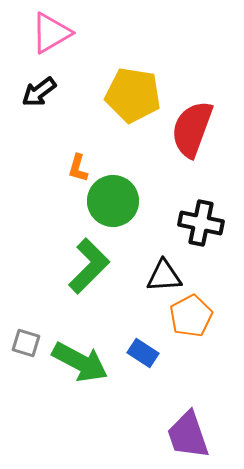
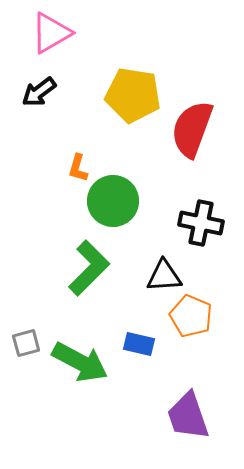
green L-shape: moved 2 px down
orange pentagon: rotated 21 degrees counterclockwise
gray square: rotated 32 degrees counterclockwise
blue rectangle: moved 4 px left, 9 px up; rotated 20 degrees counterclockwise
purple trapezoid: moved 19 px up
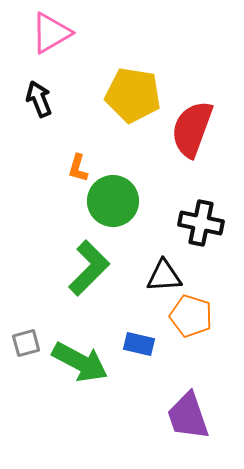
black arrow: moved 7 px down; rotated 105 degrees clockwise
orange pentagon: rotated 6 degrees counterclockwise
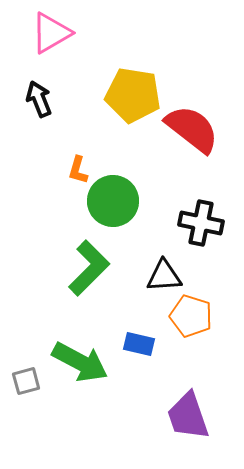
red semicircle: rotated 108 degrees clockwise
orange L-shape: moved 2 px down
gray square: moved 38 px down
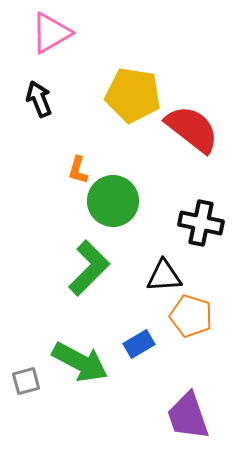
blue rectangle: rotated 44 degrees counterclockwise
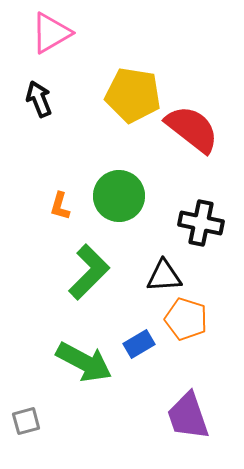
orange L-shape: moved 18 px left, 36 px down
green circle: moved 6 px right, 5 px up
green L-shape: moved 4 px down
orange pentagon: moved 5 px left, 3 px down
green arrow: moved 4 px right
gray square: moved 40 px down
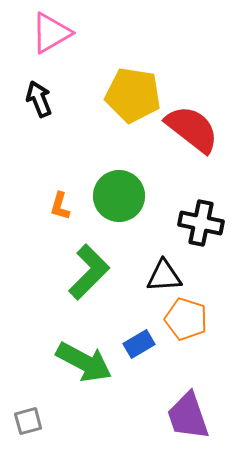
gray square: moved 2 px right
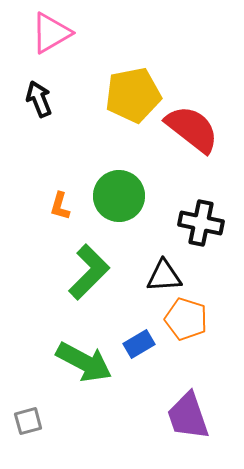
yellow pentagon: rotated 20 degrees counterclockwise
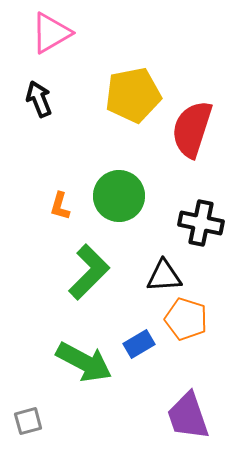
red semicircle: rotated 110 degrees counterclockwise
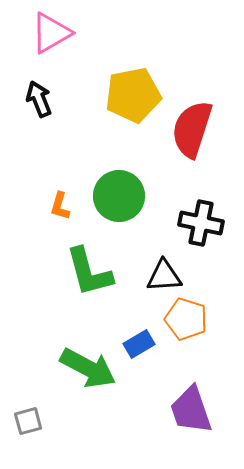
green L-shape: rotated 120 degrees clockwise
green arrow: moved 4 px right, 6 px down
purple trapezoid: moved 3 px right, 6 px up
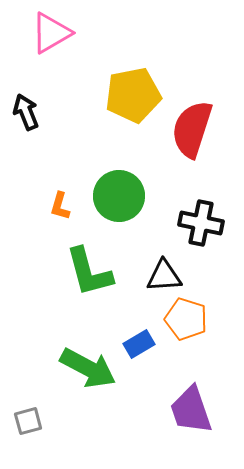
black arrow: moved 13 px left, 13 px down
